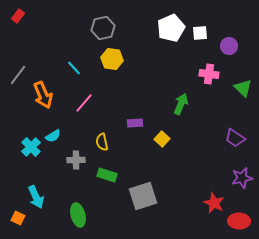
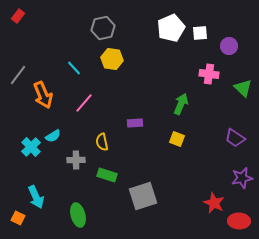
yellow square: moved 15 px right; rotated 21 degrees counterclockwise
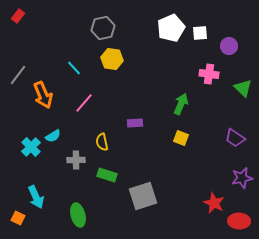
yellow square: moved 4 px right, 1 px up
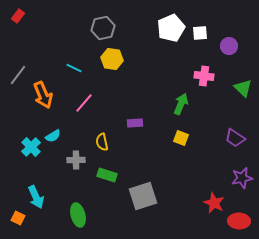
cyan line: rotated 21 degrees counterclockwise
pink cross: moved 5 px left, 2 px down
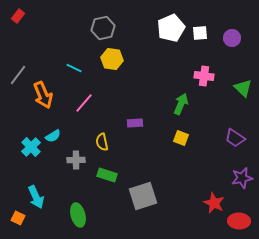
purple circle: moved 3 px right, 8 px up
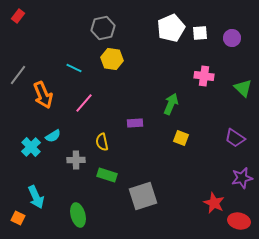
green arrow: moved 10 px left
red ellipse: rotated 10 degrees clockwise
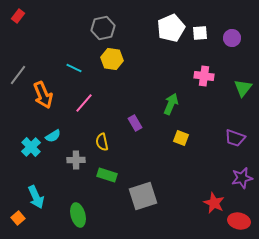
green triangle: rotated 24 degrees clockwise
purple rectangle: rotated 63 degrees clockwise
purple trapezoid: rotated 15 degrees counterclockwise
orange square: rotated 24 degrees clockwise
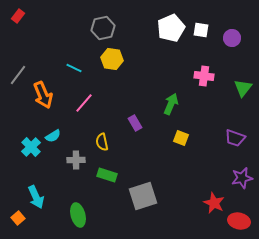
white square: moved 1 px right, 3 px up; rotated 14 degrees clockwise
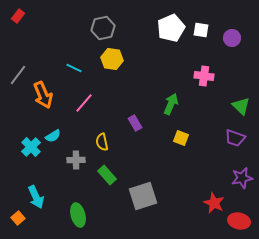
green triangle: moved 2 px left, 18 px down; rotated 24 degrees counterclockwise
green rectangle: rotated 30 degrees clockwise
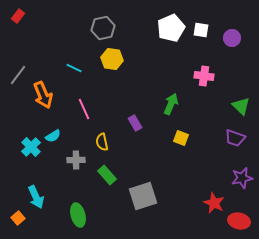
pink line: moved 6 px down; rotated 65 degrees counterclockwise
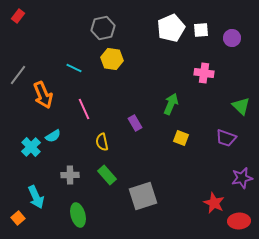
white square: rotated 14 degrees counterclockwise
pink cross: moved 3 px up
purple trapezoid: moved 9 px left
gray cross: moved 6 px left, 15 px down
red ellipse: rotated 15 degrees counterclockwise
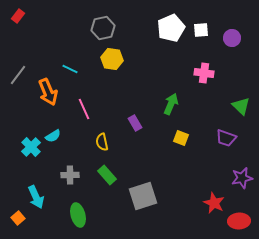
cyan line: moved 4 px left, 1 px down
orange arrow: moved 5 px right, 3 px up
